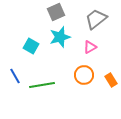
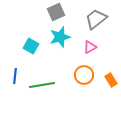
blue line: rotated 35 degrees clockwise
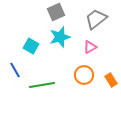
blue line: moved 6 px up; rotated 35 degrees counterclockwise
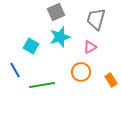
gray trapezoid: rotated 35 degrees counterclockwise
orange circle: moved 3 px left, 3 px up
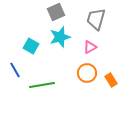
orange circle: moved 6 px right, 1 px down
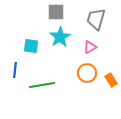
gray square: rotated 24 degrees clockwise
cyan star: rotated 15 degrees counterclockwise
cyan square: rotated 21 degrees counterclockwise
blue line: rotated 35 degrees clockwise
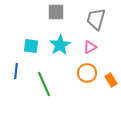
cyan star: moved 8 px down
blue line: moved 1 px right, 1 px down
green line: moved 2 px right, 1 px up; rotated 75 degrees clockwise
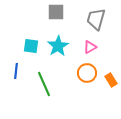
cyan star: moved 2 px left, 1 px down
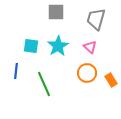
pink triangle: rotated 48 degrees counterclockwise
